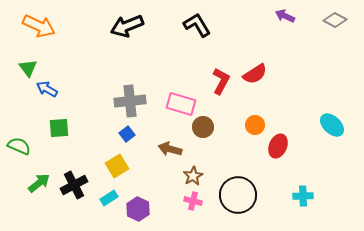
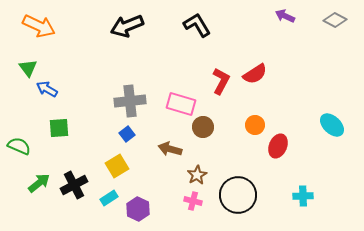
brown star: moved 4 px right, 1 px up
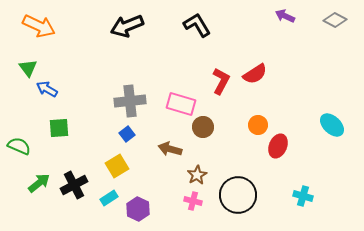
orange circle: moved 3 px right
cyan cross: rotated 18 degrees clockwise
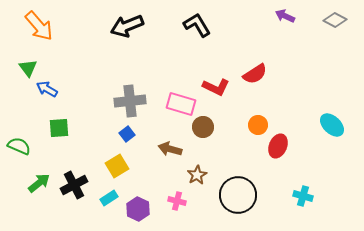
orange arrow: rotated 24 degrees clockwise
red L-shape: moved 5 px left, 6 px down; rotated 88 degrees clockwise
pink cross: moved 16 px left
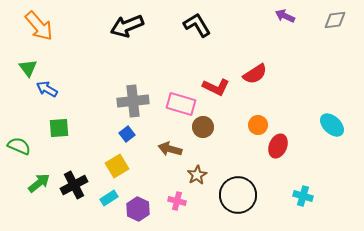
gray diamond: rotated 35 degrees counterclockwise
gray cross: moved 3 px right
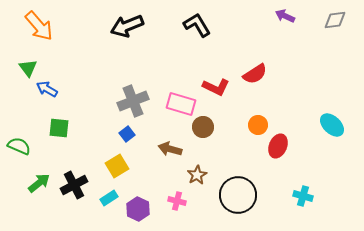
gray cross: rotated 16 degrees counterclockwise
green square: rotated 10 degrees clockwise
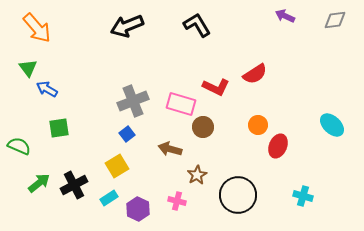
orange arrow: moved 2 px left, 2 px down
green square: rotated 15 degrees counterclockwise
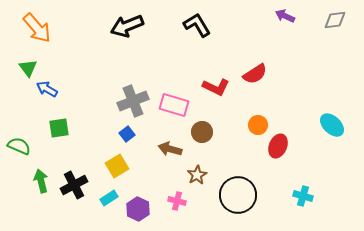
pink rectangle: moved 7 px left, 1 px down
brown circle: moved 1 px left, 5 px down
green arrow: moved 2 px right, 2 px up; rotated 65 degrees counterclockwise
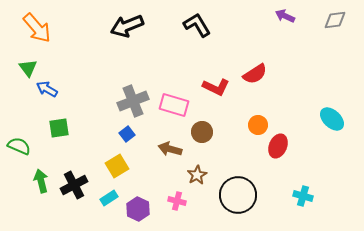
cyan ellipse: moved 6 px up
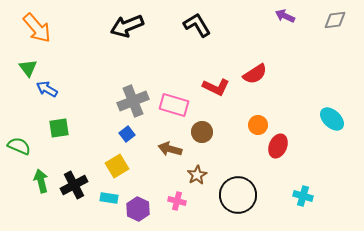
cyan rectangle: rotated 42 degrees clockwise
